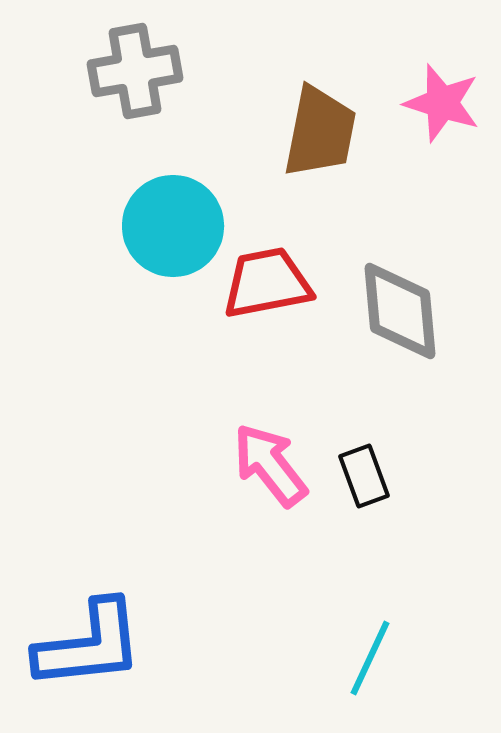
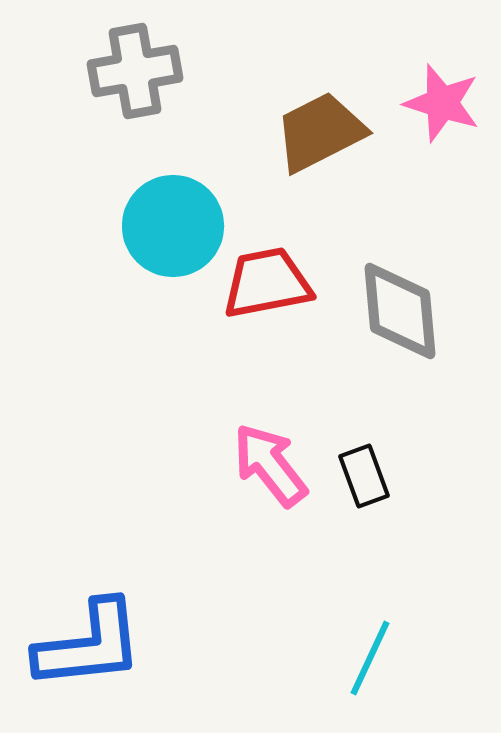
brown trapezoid: rotated 128 degrees counterclockwise
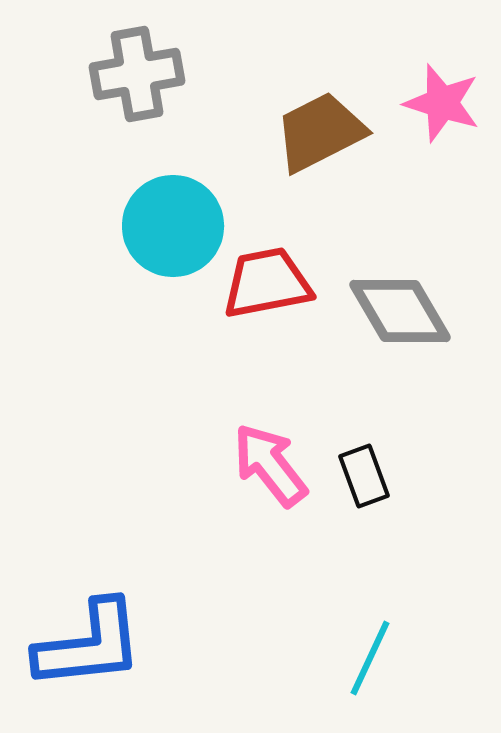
gray cross: moved 2 px right, 3 px down
gray diamond: rotated 25 degrees counterclockwise
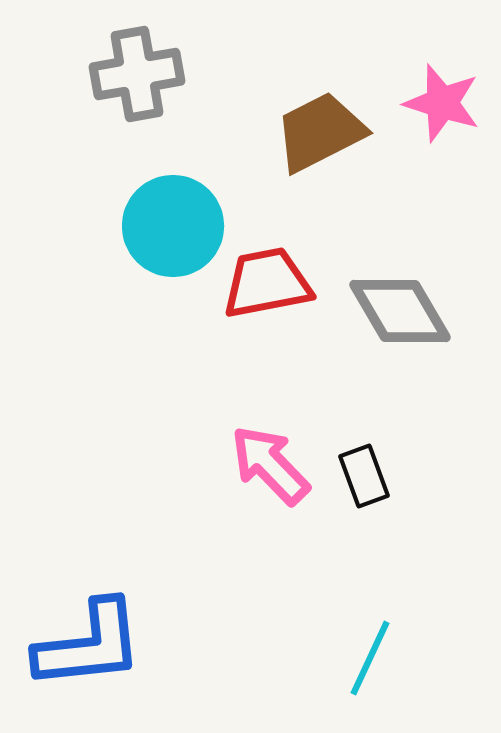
pink arrow: rotated 6 degrees counterclockwise
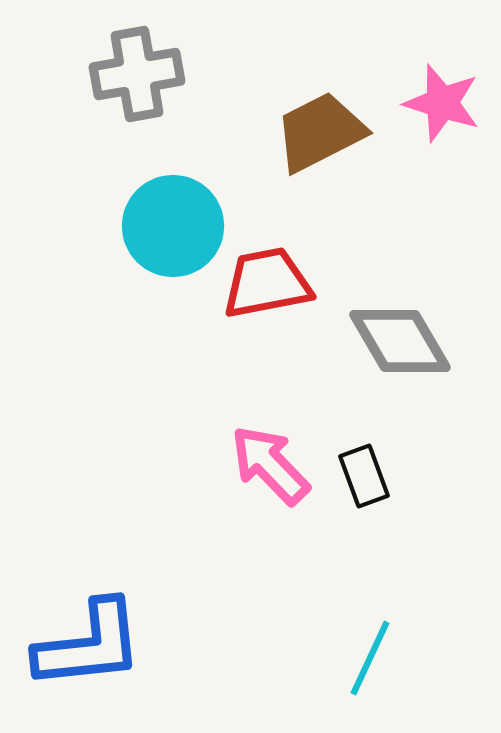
gray diamond: moved 30 px down
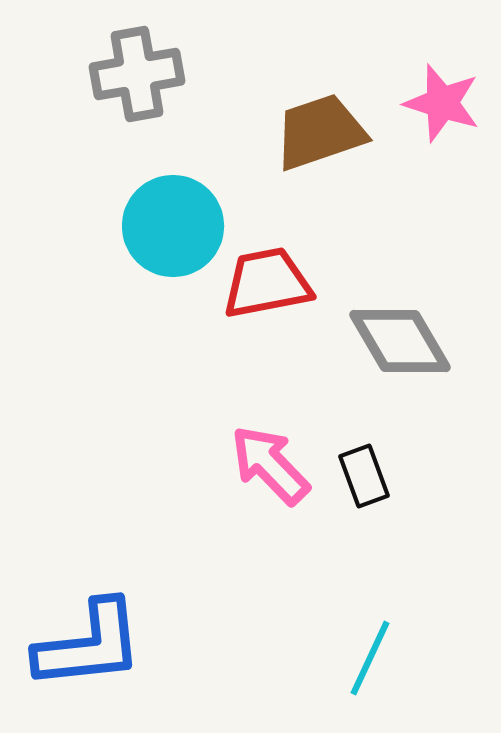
brown trapezoid: rotated 8 degrees clockwise
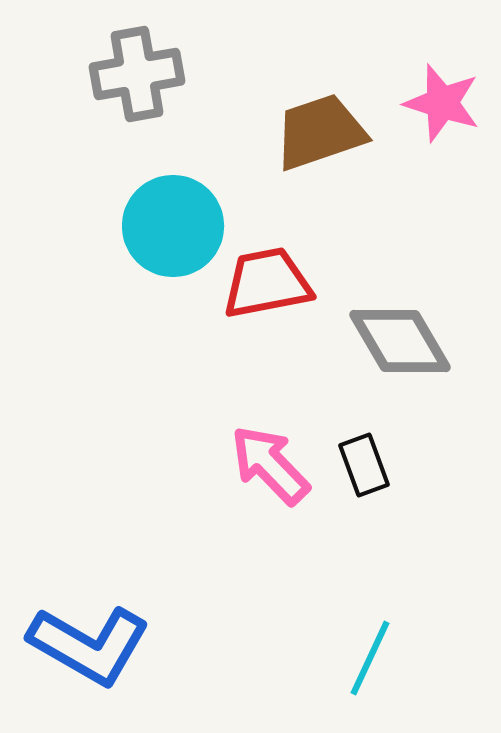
black rectangle: moved 11 px up
blue L-shape: rotated 36 degrees clockwise
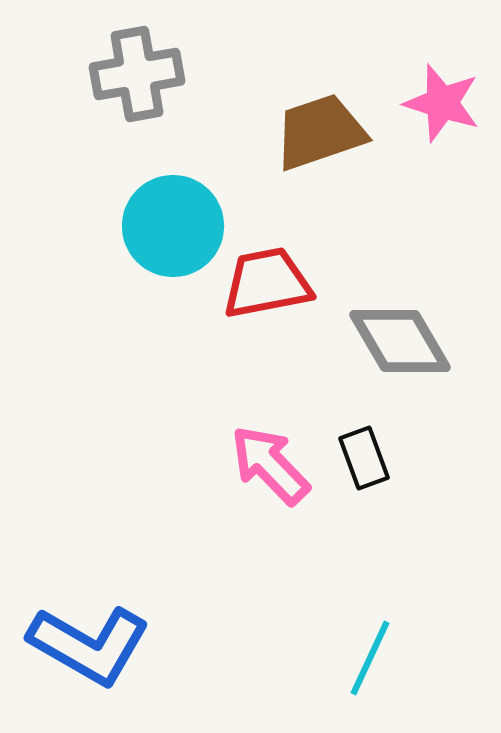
black rectangle: moved 7 px up
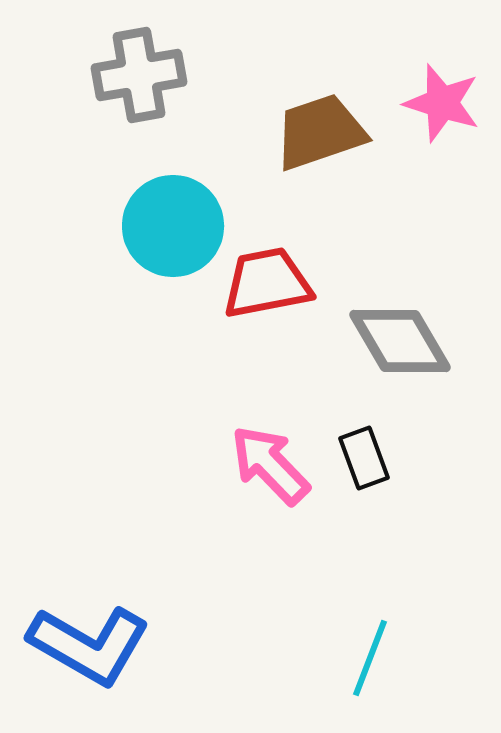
gray cross: moved 2 px right, 1 px down
cyan line: rotated 4 degrees counterclockwise
